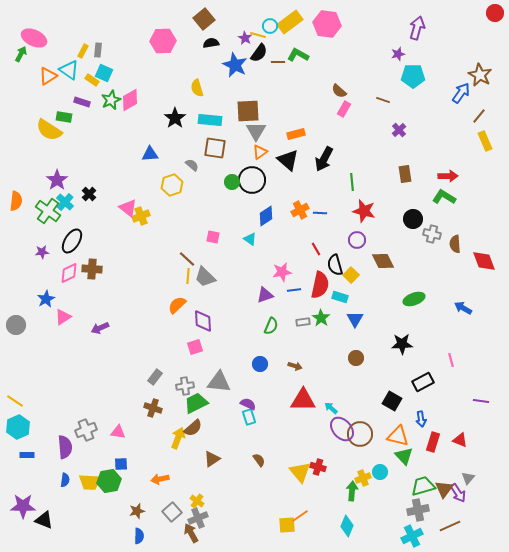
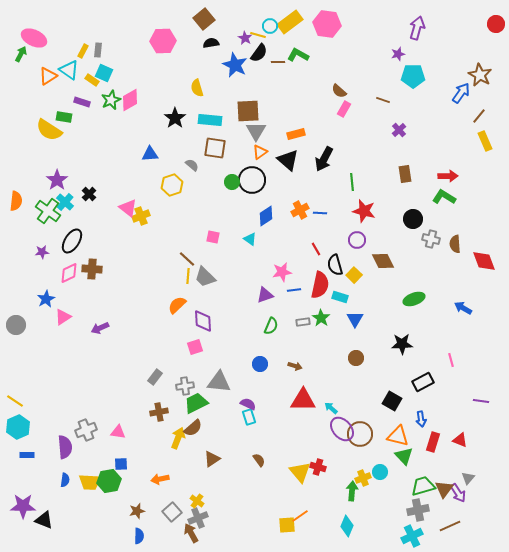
red circle at (495, 13): moved 1 px right, 11 px down
gray cross at (432, 234): moved 1 px left, 5 px down
yellow square at (351, 275): moved 3 px right
brown cross at (153, 408): moved 6 px right, 4 px down; rotated 30 degrees counterclockwise
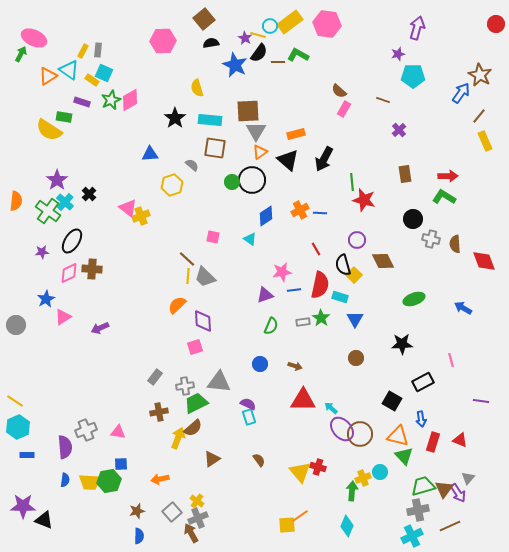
red star at (364, 211): moved 11 px up
black semicircle at (335, 265): moved 8 px right
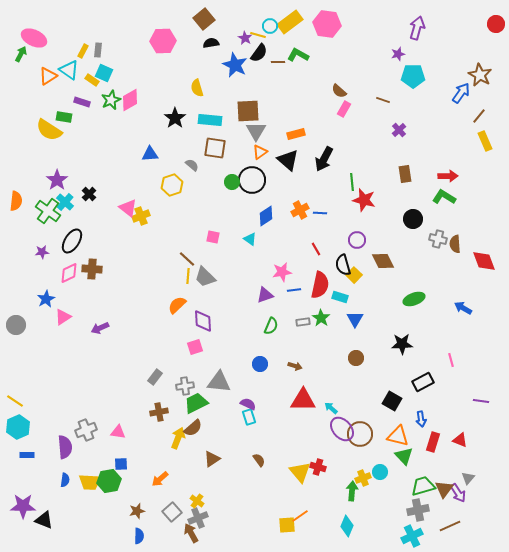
gray cross at (431, 239): moved 7 px right
orange arrow at (160, 479): rotated 30 degrees counterclockwise
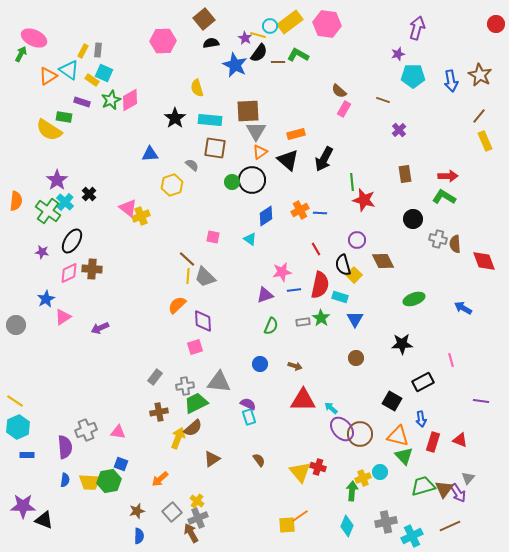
blue arrow at (461, 93): moved 10 px left, 12 px up; rotated 135 degrees clockwise
purple star at (42, 252): rotated 16 degrees clockwise
blue square at (121, 464): rotated 24 degrees clockwise
gray cross at (418, 510): moved 32 px left, 12 px down
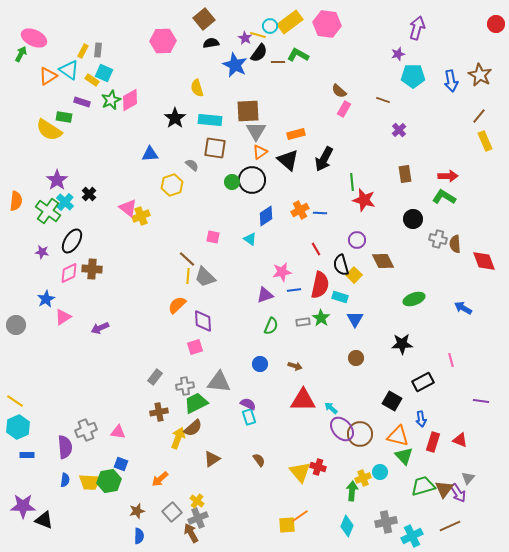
black semicircle at (343, 265): moved 2 px left
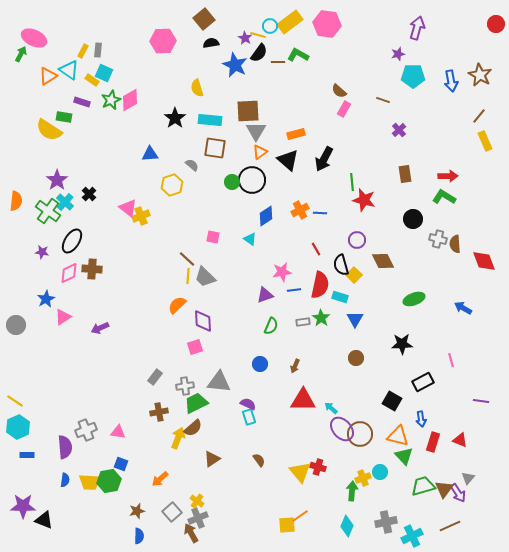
brown arrow at (295, 366): rotated 96 degrees clockwise
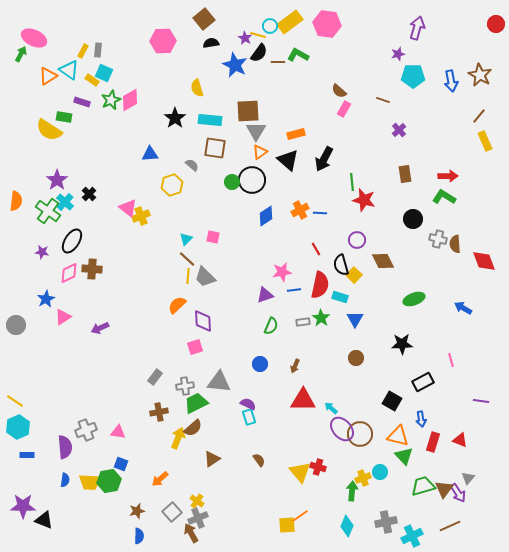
cyan triangle at (250, 239): moved 64 px left; rotated 40 degrees clockwise
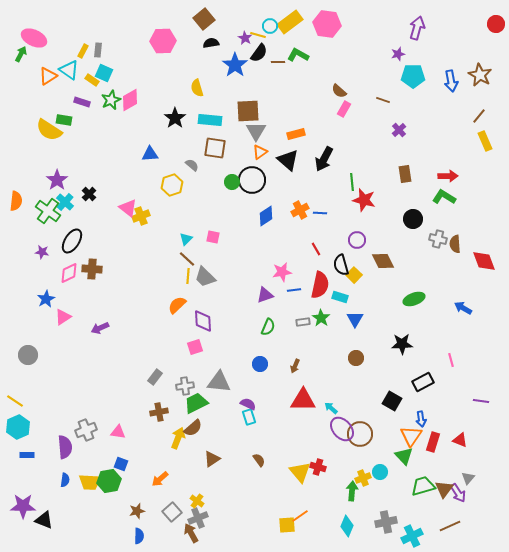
blue star at (235, 65): rotated 10 degrees clockwise
green rectangle at (64, 117): moved 3 px down
gray circle at (16, 325): moved 12 px right, 30 px down
green semicircle at (271, 326): moved 3 px left, 1 px down
orange triangle at (398, 436): moved 13 px right; rotated 50 degrees clockwise
